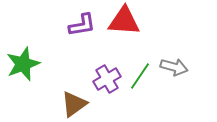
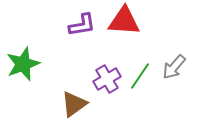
gray arrow: rotated 116 degrees clockwise
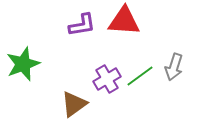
gray arrow: rotated 24 degrees counterclockwise
green line: rotated 20 degrees clockwise
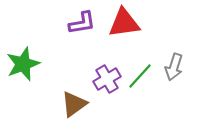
red triangle: moved 2 px down; rotated 12 degrees counterclockwise
purple L-shape: moved 2 px up
green line: rotated 12 degrees counterclockwise
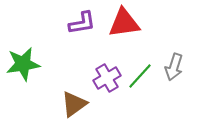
green star: rotated 12 degrees clockwise
purple cross: moved 1 px up
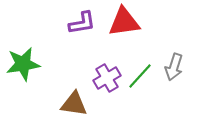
red triangle: moved 1 px up
brown triangle: rotated 44 degrees clockwise
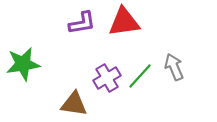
gray arrow: rotated 140 degrees clockwise
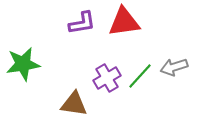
gray arrow: rotated 84 degrees counterclockwise
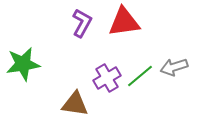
purple L-shape: rotated 52 degrees counterclockwise
green line: rotated 8 degrees clockwise
brown triangle: moved 1 px right
